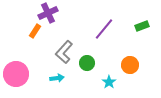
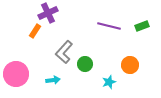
purple line: moved 5 px right, 3 px up; rotated 65 degrees clockwise
green circle: moved 2 px left, 1 px down
cyan arrow: moved 4 px left, 2 px down
cyan star: rotated 16 degrees clockwise
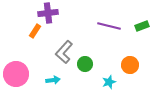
purple cross: rotated 18 degrees clockwise
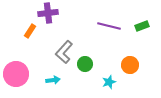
orange rectangle: moved 5 px left
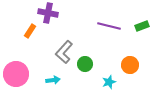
purple cross: rotated 18 degrees clockwise
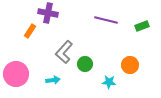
purple line: moved 3 px left, 6 px up
cyan star: rotated 24 degrees clockwise
